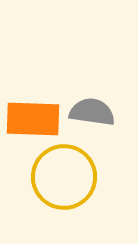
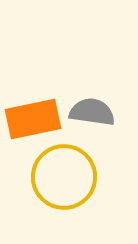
orange rectangle: rotated 14 degrees counterclockwise
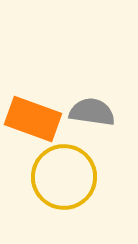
orange rectangle: rotated 32 degrees clockwise
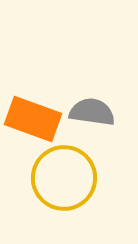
yellow circle: moved 1 px down
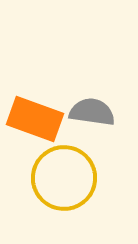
orange rectangle: moved 2 px right
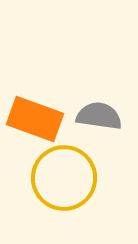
gray semicircle: moved 7 px right, 4 px down
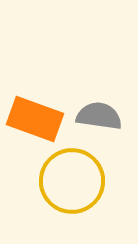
yellow circle: moved 8 px right, 3 px down
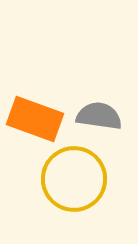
yellow circle: moved 2 px right, 2 px up
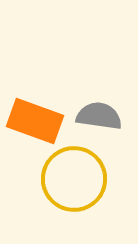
orange rectangle: moved 2 px down
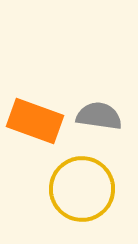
yellow circle: moved 8 px right, 10 px down
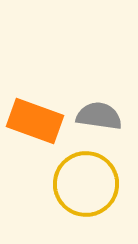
yellow circle: moved 4 px right, 5 px up
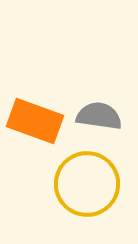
yellow circle: moved 1 px right
